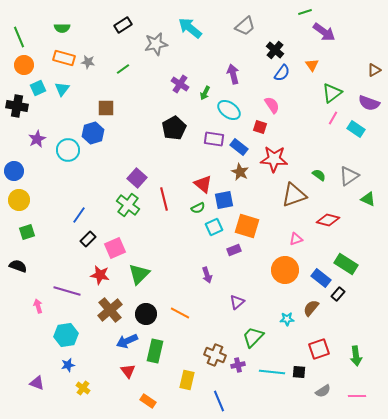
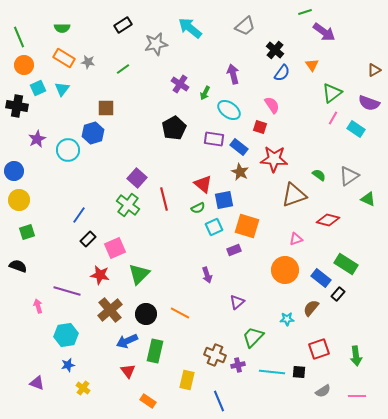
orange rectangle at (64, 58): rotated 15 degrees clockwise
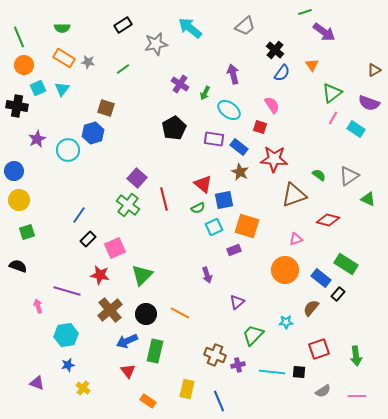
brown square at (106, 108): rotated 18 degrees clockwise
green triangle at (139, 274): moved 3 px right, 1 px down
cyan star at (287, 319): moved 1 px left, 3 px down
green trapezoid at (253, 337): moved 2 px up
yellow rectangle at (187, 380): moved 9 px down
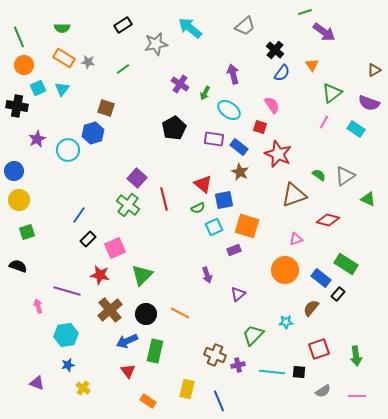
pink line at (333, 118): moved 9 px left, 4 px down
red star at (274, 159): moved 4 px right, 5 px up; rotated 20 degrees clockwise
gray triangle at (349, 176): moved 4 px left
purple triangle at (237, 302): moved 1 px right, 8 px up
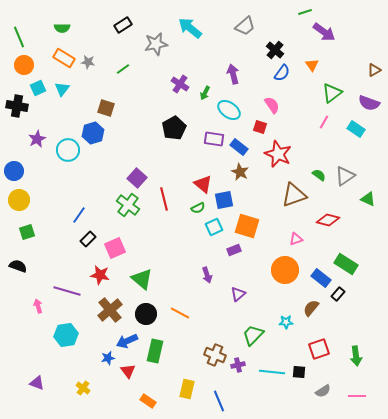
green triangle at (142, 275): moved 4 px down; rotated 35 degrees counterclockwise
blue star at (68, 365): moved 40 px right, 7 px up
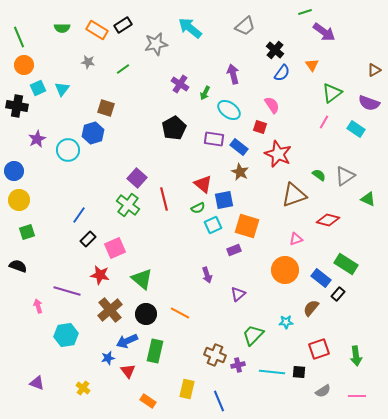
orange rectangle at (64, 58): moved 33 px right, 28 px up
cyan square at (214, 227): moved 1 px left, 2 px up
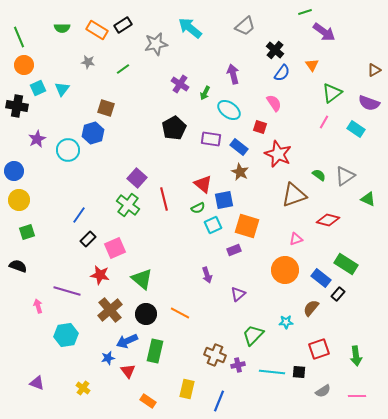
pink semicircle at (272, 105): moved 2 px right, 2 px up
purple rectangle at (214, 139): moved 3 px left
blue line at (219, 401): rotated 45 degrees clockwise
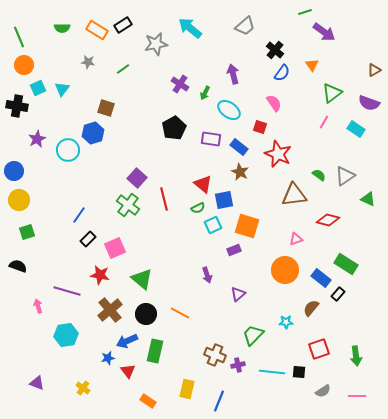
brown triangle at (294, 195): rotated 12 degrees clockwise
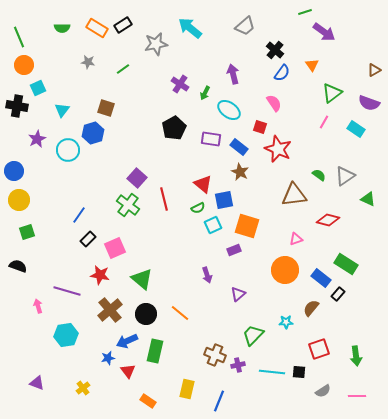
orange rectangle at (97, 30): moved 2 px up
cyan triangle at (62, 89): moved 21 px down
red star at (278, 154): moved 5 px up
orange line at (180, 313): rotated 12 degrees clockwise
yellow cross at (83, 388): rotated 16 degrees clockwise
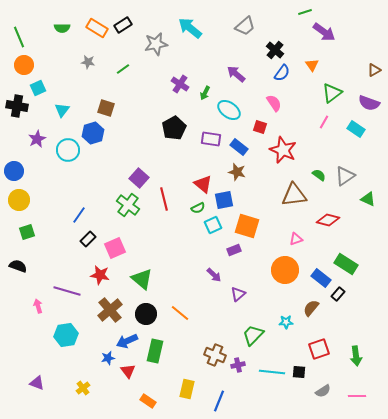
purple arrow at (233, 74): moved 3 px right; rotated 36 degrees counterclockwise
red star at (278, 149): moved 5 px right, 1 px down
brown star at (240, 172): moved 3 px left; rotated 12 degrees counterclockwise
purple square at (137, 178): moved 2 px right
purple arrow at (207, 275): moved 7 px right; rotated 28 degrees counterclockwise
